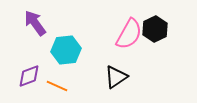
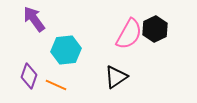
purple arrow: moved 1 px left, 4 px up
purple diamond: rotated 50 degrees counterclockwise
orange line: moved 1 px left, 1 px up
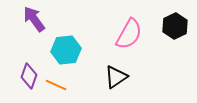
black hexagon: moved 20 px right, 3 px up
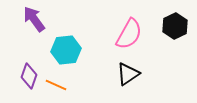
black triangle: moved 12 px right, 3 px up
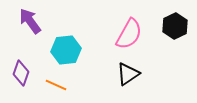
purple arrow: moved 4 px left, 2 px down
purple diamond: moved 8 px left, 3 px up
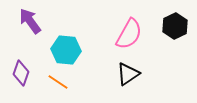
cyan hexagon: rotated 12 degrees clockwise
orange line: moved 2 px right, 3 px up; rotated 10 degrees clockwise
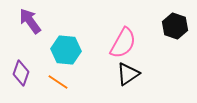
black hexagon: rotated 15 degrees counterclockwise
pink semicircle: moved 6 px left, 9 px down
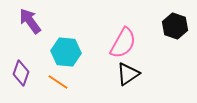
cyan hexagon: moved 2 px down
